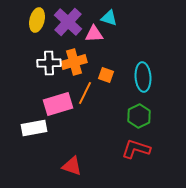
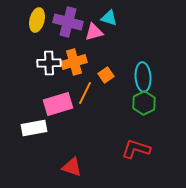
purple cross: rotated 28 degrees counterclockwise
pink triangle: moved 2 px up; rotated 12 degrees counterclockwise
orange square: rotated 35 degrees clockwise
green hexagon: moved 5 px right, 13 px up
red triangle: moved 1 px down
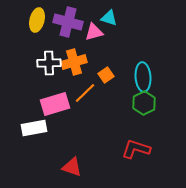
orange line: rotated 20 degrees clockwise
pink rectangle: moved 3 px left
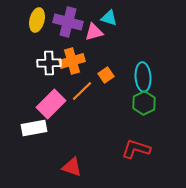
orange cross: moved 2 px left, 1 px up
orange line: moved 3 px left, 2 px up
pink rectangle: moved 4 px left; rotated 28 degrees counterclockwise
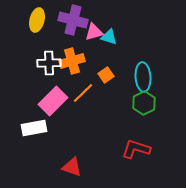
cyan triangle: moved 19 px down
purple cross: moved 5 px right, 2 px up
orange line: moved 1 px right, 2 px down
pink rectangle: moved 2 px right, 3 px up
